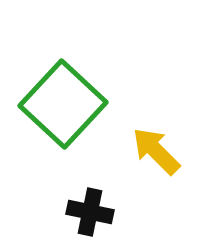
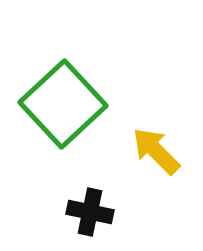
green square: rotated 4 degrees clockwise
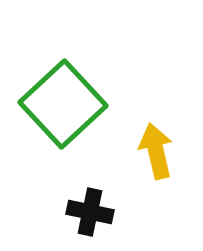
yellow arrow: rotated 32 degrees clockwise
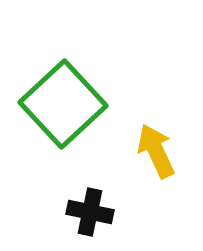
yellow arrow: rotated 12 degrees counterclockwise
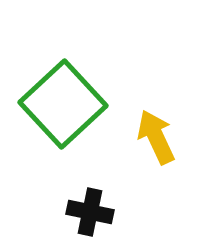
yellow arrow: moved 14 px up
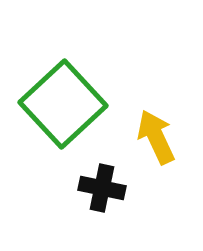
black cross: moved 12 px right, 24 px up
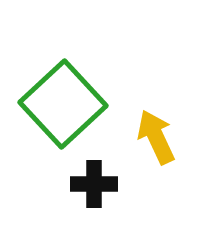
black cross: moved 8 px left, 4 px up; rotated 12 degrees counterclockwise
